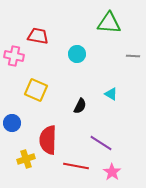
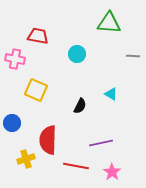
pink cross: moved 1 px right, 3 px down
purple line: rotated 45 degrees counterclockwise
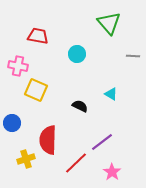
green triangle: rotated 45 degrees clockwise
pink cross: moved 3 px right, 7 px down
black semicircle: rotated 91 degrees counterclockwise
purple line: moved 1 px right, 1 px up; rotated 25 degrees counterclockwise
red line: moved 3 px up; rotated 55 degrees counterclockwise
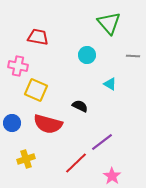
red trapezoid: moved 1 px down
cyan circle: moved 10 px right, 1 px down
cyan triangle: moved 1 px left, 10 px up
red semicircle: moved 16 px up; rotated 76 degrees counterclockwise
pink star: moved 4 px down
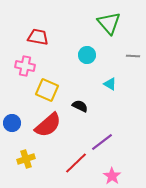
pink cross: moved 7 px right
yellow square: moved 11 px right
red semicircle: moved 1 px down; rotated 56 degrees counterclockwise
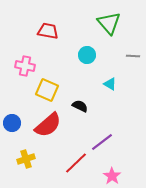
red trapezoid: moved 10 px right, 6 px up
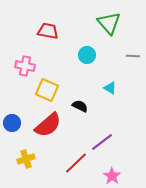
cyan triangle: moved 4 px down
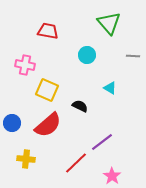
pink cross: moved 1 px up
yellow cross: rotated 24 degrees clockwise
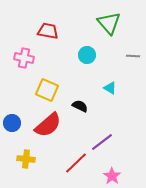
pink cross: moved 1 px left, 7 px up
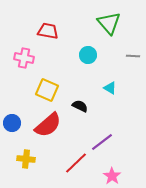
cyan circle: moved 1 px right
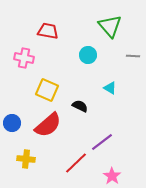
green triangle: moved 1 px right, 3 px down
